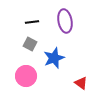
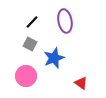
black line: rotated 40 degrees counterclockwise
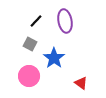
black line: moved 4 px right, 1 px up
blue star: rotated 15 degrees counterclockwise
pink circle: moved 3 px right
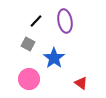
gray square: moved 2 px left
pink circle: moved 3 px down
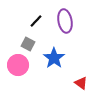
pink circle: moved 11 px left, 14 px up
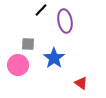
black line: moved 5 px right, 11 px up
gray square: rotated 24 degrees counterclockwise
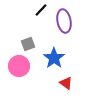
purple ellipse: moved 1 px left
gray square: rotated 24 degrees counterclockwise
pink circle: moved 1 px right, 1 px down
red triangle: moved 15 px left
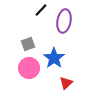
purple ellipse: rotated 20 degrees clockwise
pink circle: moved 10 px right, 2 px down
red triangle: rotated 40 degrees clockwise
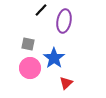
gray square: rotated 32 degrees clockwise
pink circle: moved 1 px right
